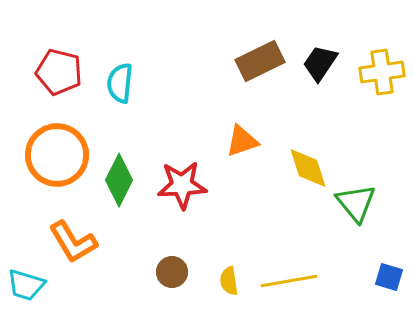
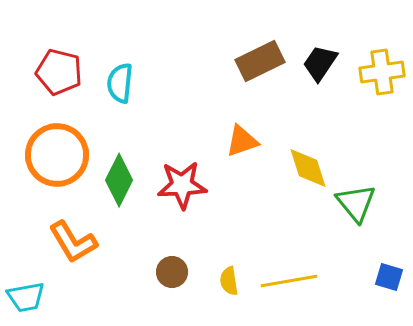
cyan trapezoid: moved 12 px down; rotated 27 degrees counterclockwise
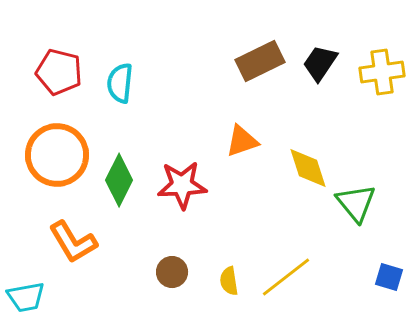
yellow line: moved 3 px left, 4 px up; rotated 28 degrees counterclockwise
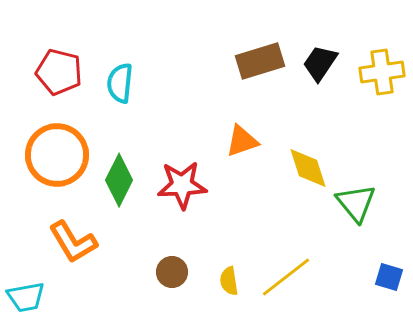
brown rectangle: rotated 9 degrees clockwise
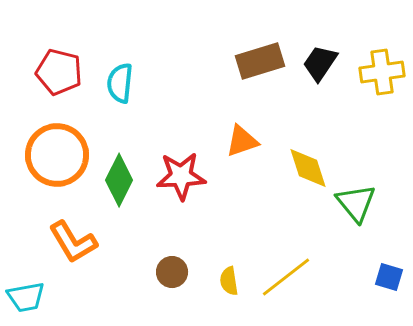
red star: moved 1 px left, 9 px up
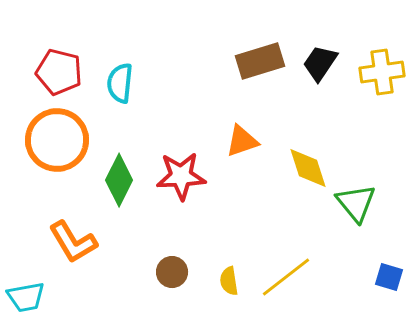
orange circle: moved 15 px up
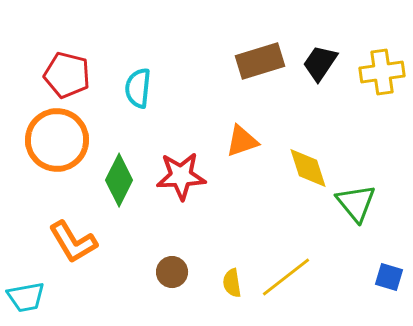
red pentagon: moved 8 px right, 3 px down
cyan semicircle: moved 18 px right, 5 px down
yellow semicircle: moved 3 px right, 2 px down
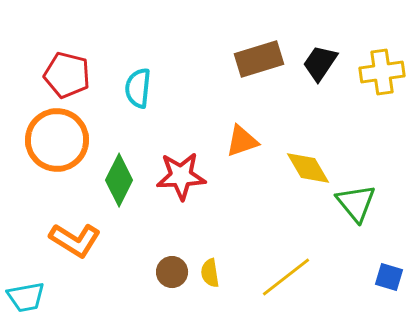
brown rectangle: moved 1 px left, 2 px up
yellow diamond: rotated 12 degrees counterclockwise
orange L-shape: moved 2 px right, 2 px up; rotated 27 degrees counterclockwise
yellow semicircle: moved 22 px left, 10 px up
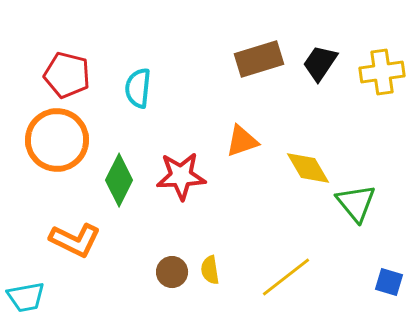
orange L-shape: rotated 6 degrees counterclockwise
yellow semicircle: moved 3 px up
blue square: moved 5 px down
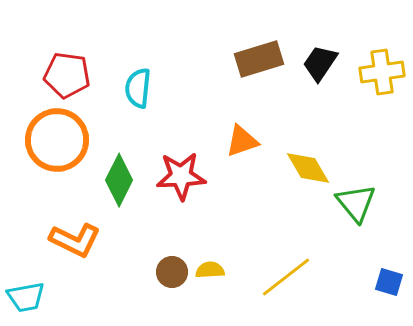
red pentagon: rotated 6 degrees counterclockwise
yellow semicircle: rotated 96 degrees clockwise
